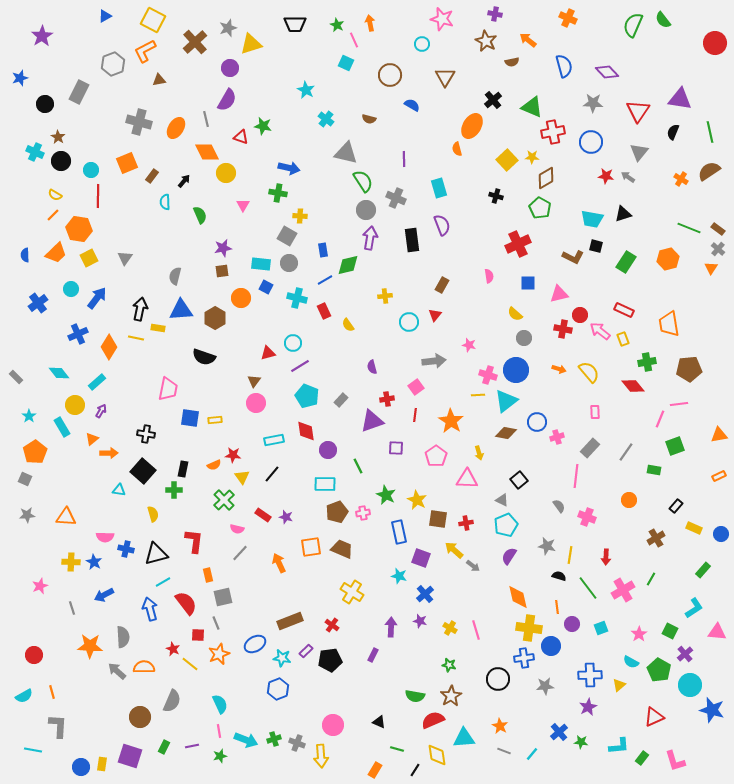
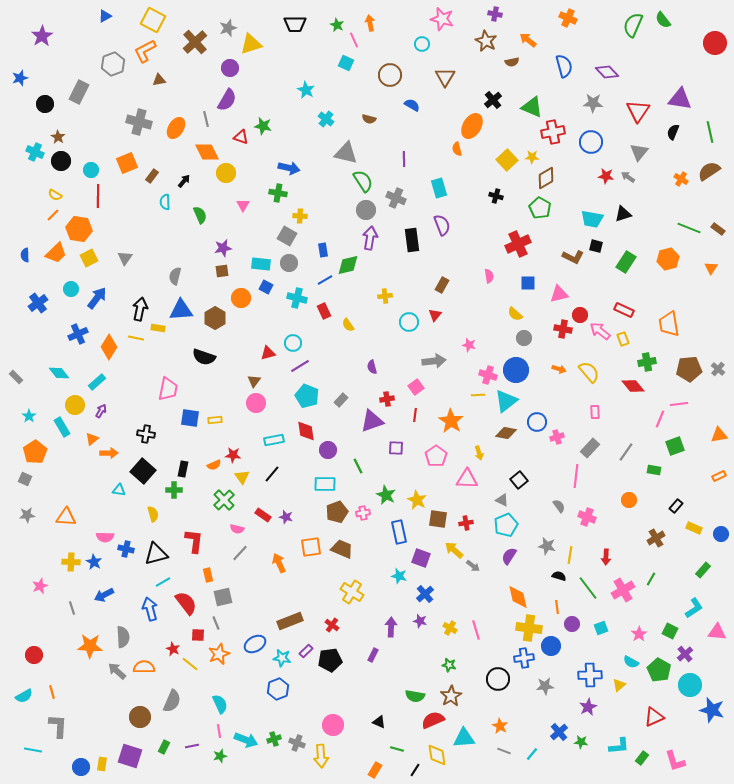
gray cross at (718, 249): moved 120 px down
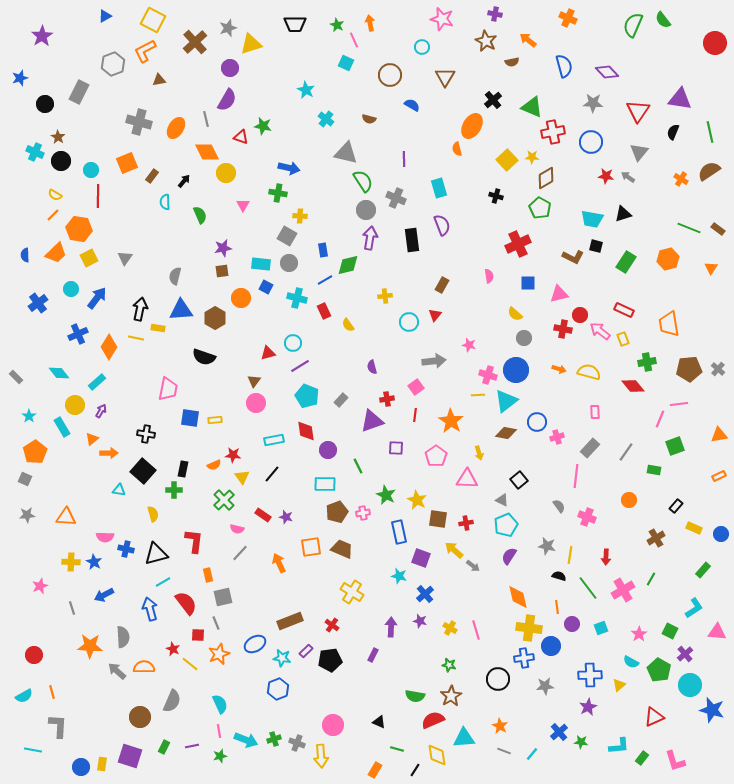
cyan circle at (422, 44): moved 3 px down
yellow semicircle at (589, 372): rotated 35 degrees counterclockwise
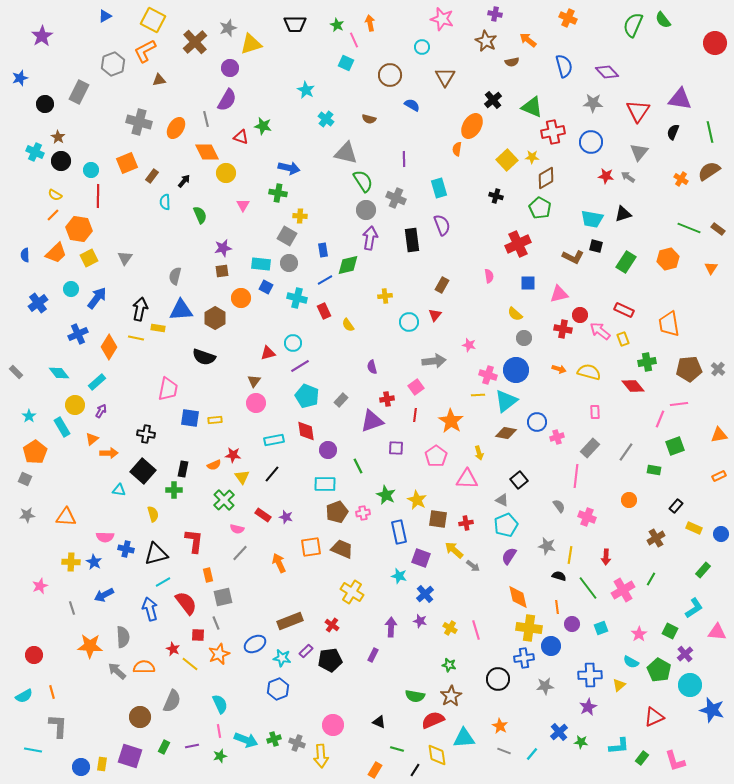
orange semicircle at (457, 149): rotated 24 degrees clockwise
gray rectangle at (16, 377): moved 5 px up
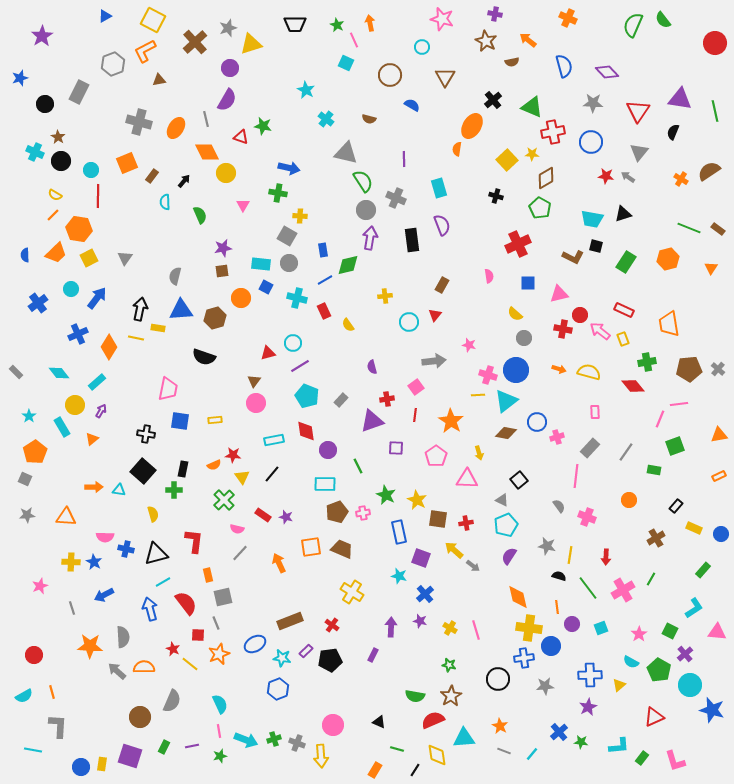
green line at (710, 132): moved 5 px right, 21 px up
yellow star at (532, 157): moved 3 px up
brown hexagon at (215, 318): rotated 15 degrees clockwise
blue square at (190, 418): moved 10 px left, 3 px down
orange arrow at (109, 453): moved 15 px left, 34 px down
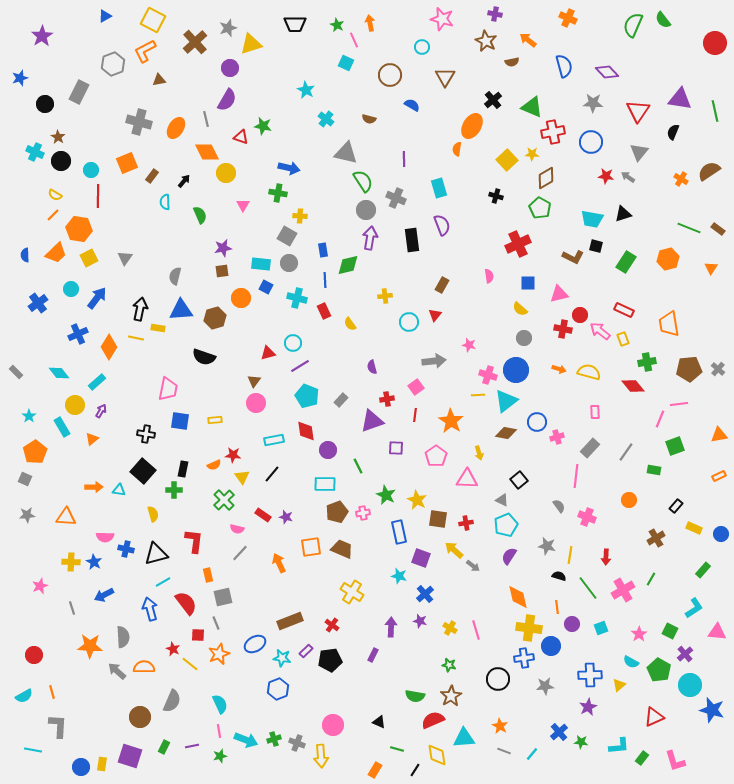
blue line at (325, 280): rotated 63 degrees counterclockwise
yellow semicircle at (515, 314): moved 5 px right, 5 px up
yellow semicircle at (348, 325): moved 2 px right, 1 px up
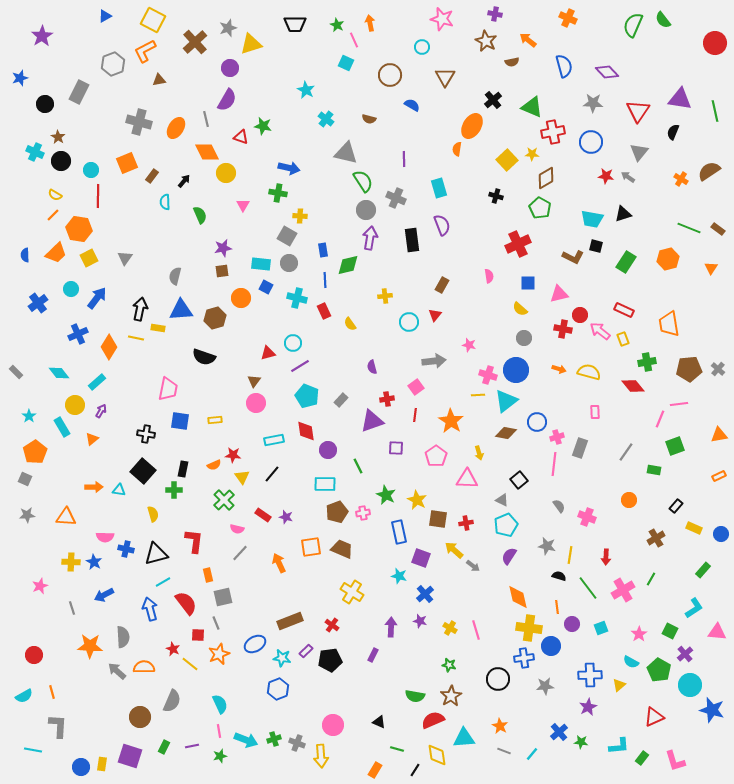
gray rectangle at (590, 448): moved 10 px left; rotated 24 degrees counterclockwise
pink line at (576, 476): moved 22 px left, 12 px up
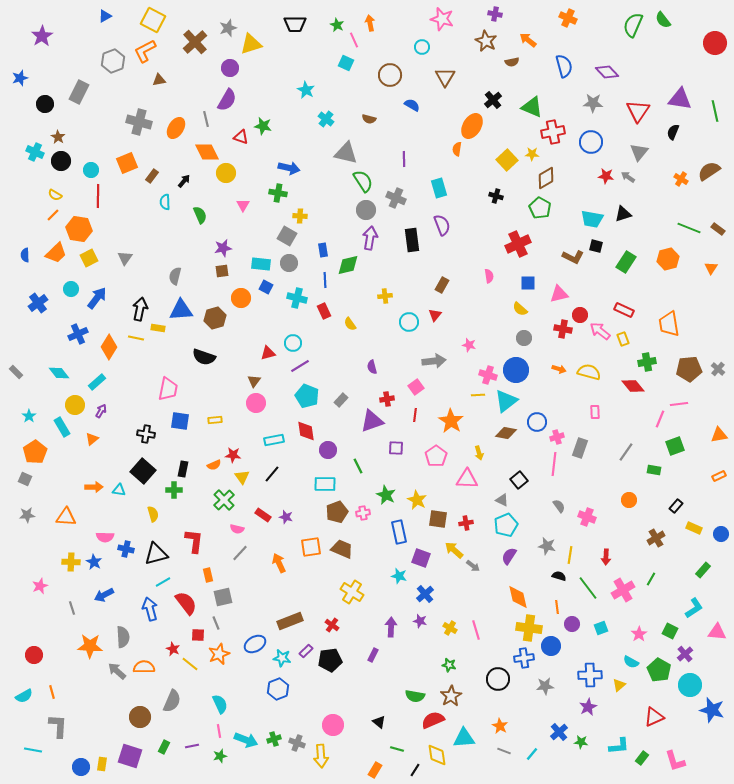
gray hexagon at (113, 64): moved 3 px up
black triangle at (379, 722): rotated 16 degrees clockwise
